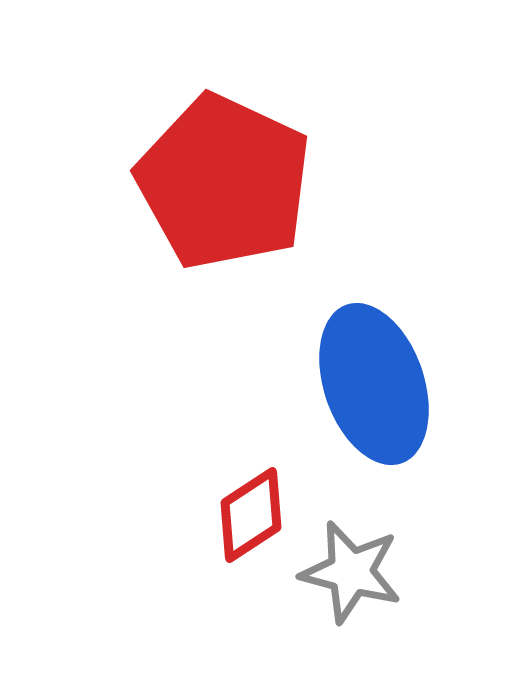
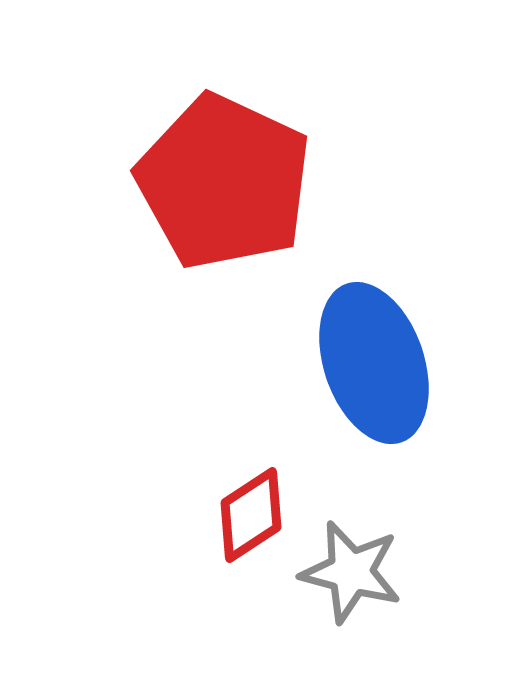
blue ellipse: moved 21 px up
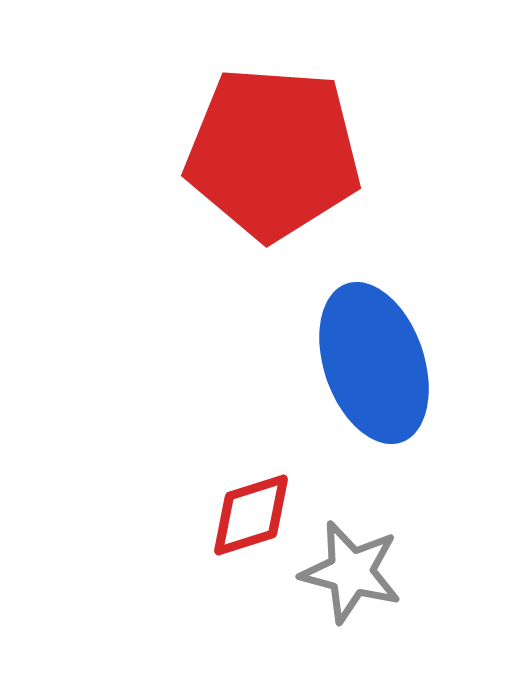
red pentagon: moved 49 px right, 29 px up; rotated 21 degrees counterclockwise
red diamond: rotated 16 degrees clockwise
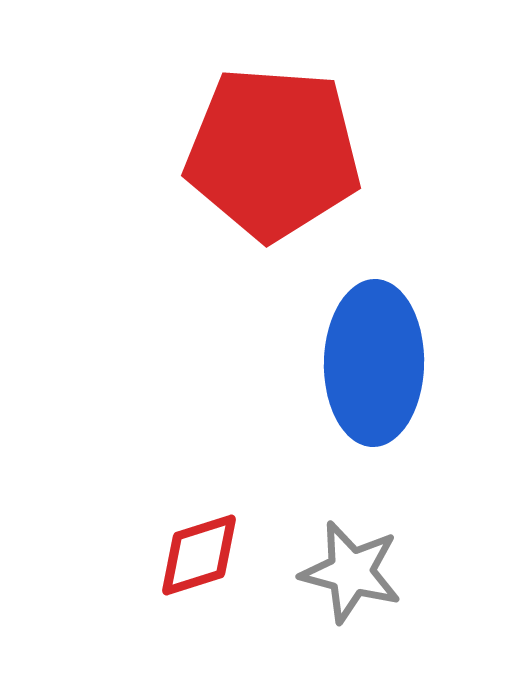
blue ellipse: rotated 20 degrees clockwise
red diamond: moved 52 px left, 40 px down
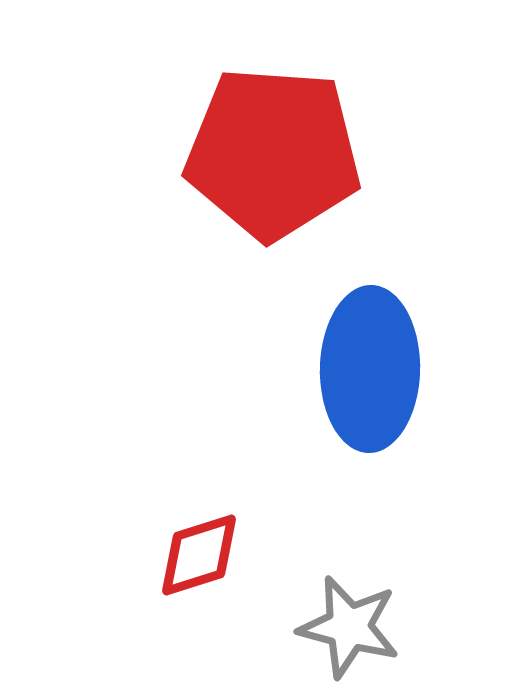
blue ellipse: moved 4 px left, 6 px down
gray star: moved 2 px left, 55 px down
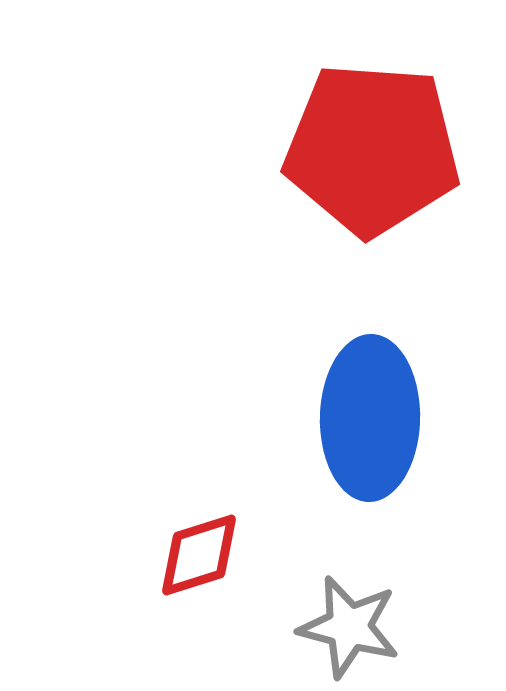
red pentagon: moved 99 px right, 4 px up
blue ellipse: moved 49 px down
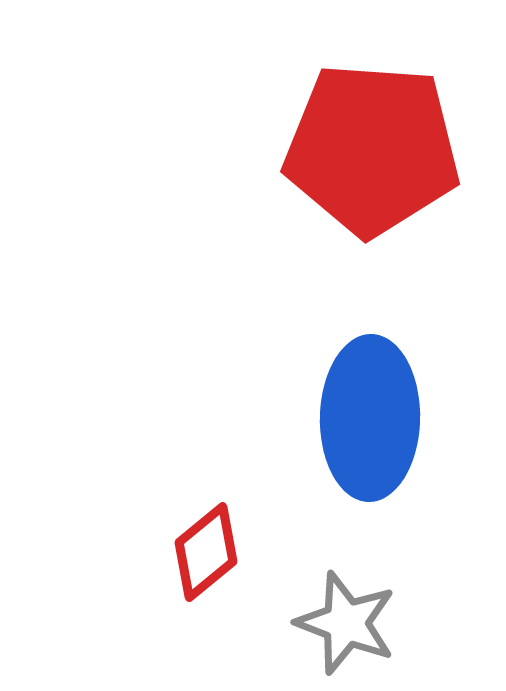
red diamond: moved 7 px right, 3 px up; rotated 22 degrees counterclockwise
gray star: moved 3 px left, 4 px up; rotated 6 degrees clockwise
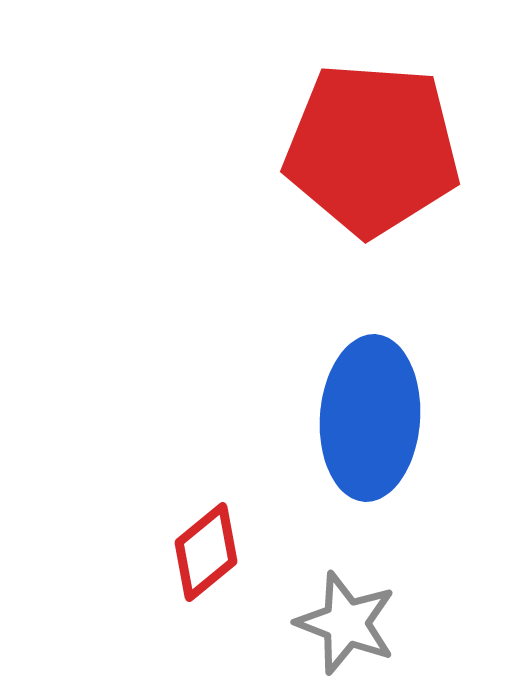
blue ellipse: rotated 3 degrees clockwise
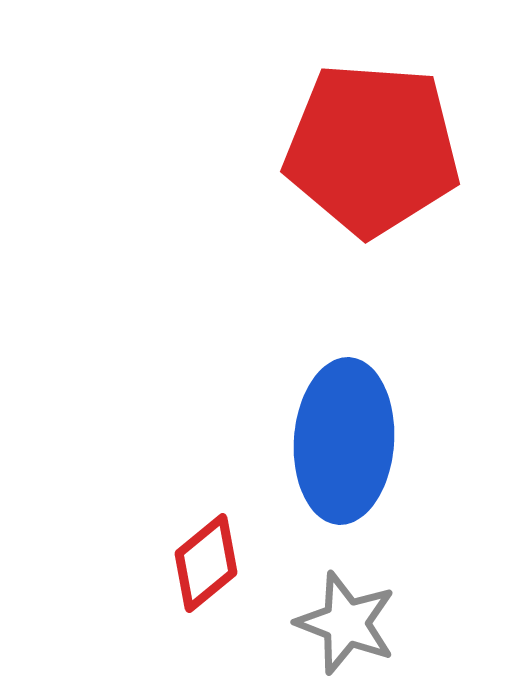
blue ellipse: moved 26 px left, 23 px down
red diamond: moved 11 px down
